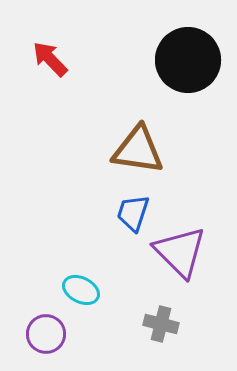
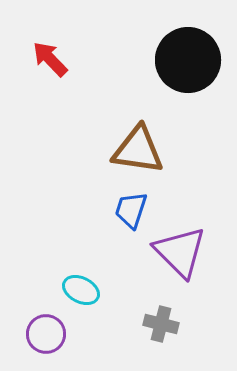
blue trapezoid: moved 2 px left, 3 px up
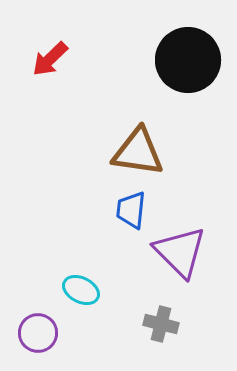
red arrow: rotated 90 degrees counterclockwise
brown triangle: moved 2 px down
blue trapezoid: rotated 12 degrees counterclockwise
purple circle: moved 8 px left, 1 px up
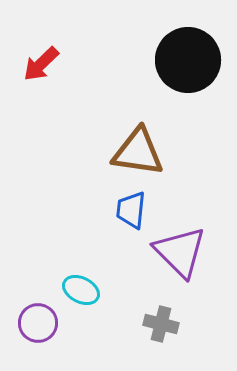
red arrow: moved 9 px left, 5 px down
purple circle: moved 10 px up
